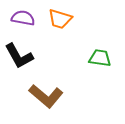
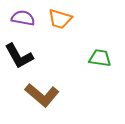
brown L-shape: moved 4 px left, 1 px up
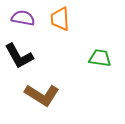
orange trapezoid: rotated 70 degrees clockwise
brown L-shape: rotated 8 degrees counterclockwise
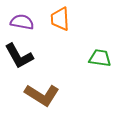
purple semicircle: moved 1 px left, 4 px down
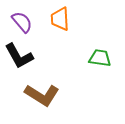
purple semicircle: rotated 40 degrees clockwise
